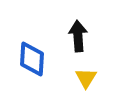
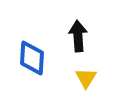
blue diamond: moved 1 px up
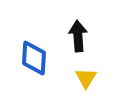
blue diamond: moved 2 px right
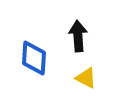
yellow triangle: rotated 35 degrees counterclockwise
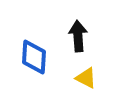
blue diamond: moved 1 px up
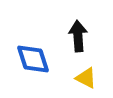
blue diamond: moved 1 px left, 2 px down; rotated 21 degrees counterclockwise
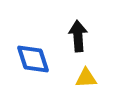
yellow triangle: rotated 30 degrees counterclockwise
